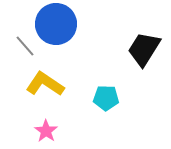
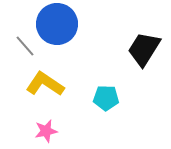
blue circle: moved 1 px right
pink star: rotated 25 degrees clockwise
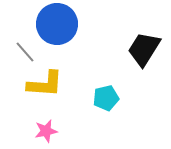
gray line: moved 6 px down
yellow L-shape: rotated 150 degrees clockwise
cyan pentagon: rotated 15 degrees counterclockwise
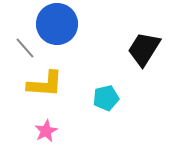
gray line: moved 4 px up
pink star: rotated 15 degrees counterclockwise
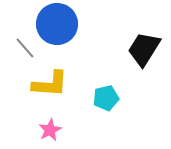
yellow L-shape: moved 5 px right
pink star: moved 4 px right, 1 px up
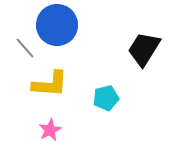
blue circle: moved 1 px down
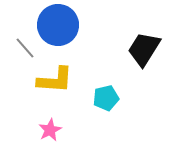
blue circle: moved 1 px right
yellow L-shape: moved 5 px right, 4 px up
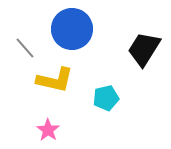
blue circle: moved 14 px right, 4 px down
yellow L-shape: rotated 9 degrees clockwise
pink star: moved 2 px left; rotated 10 degrees counterclockwise
